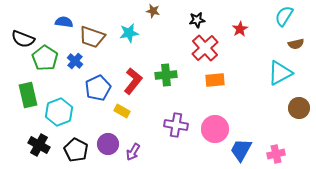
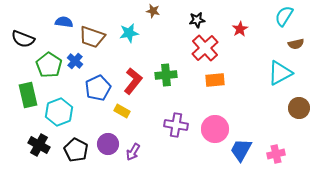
green pentagon: moved 4 px right, 7 px down
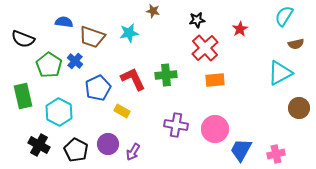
red L-shape: moved 2 px up; rotated 64 degrees counterclockwise
green rectangle: moved 5 px left, 1 px down
cyan hexagon: rotated 12 degrees counterclockwise
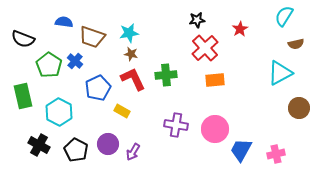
brown star: moved 22 px left, 43 px down
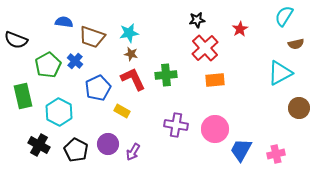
black semicircle: moved 7 px left, 1 px down
green pentagon: moved 1 px left; rotated 10 degrees clockwise
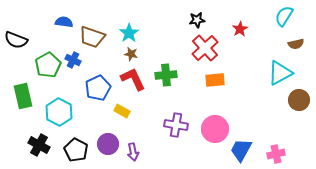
cyan star: rotated 24 degrees counterclockwise
blue cross: moved 2 px left, 1 px up; rotated 14 degrees counterclockwise
brown circle: moved 8 px up
purple arrow: rotated 42 degrees counterclockwise
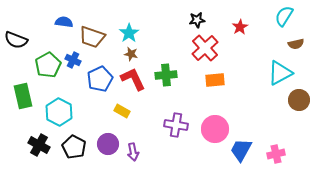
red star: moved 2 px up
blue pentagon: moved 2 px right, 9 px up
black pentagon: moved 2 px left, 3 px up
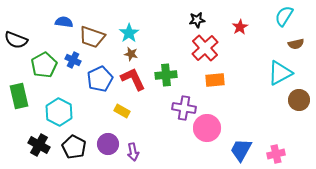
green pentagon: moved 4 px left
green rectangle: moved 4 px left
purple cross: moved 8 px right, 17 px up
pink circle: moved 8 px left, 1 px up
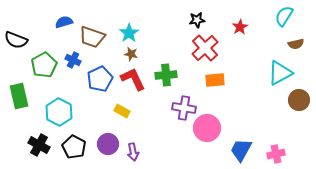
blue semicircle: rotated 24 degrees counterclockwise
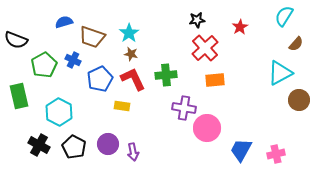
brown semicircle: rotated 35 degrees counterclockwise
yellow rectangle: moved 5 px up; rotated 21 degrees counterclockwise
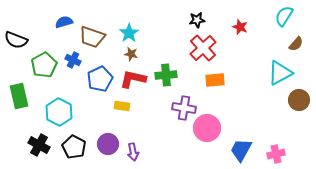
red star: rotated 21 degrees counterclockwise
red cross: moved 2 px left
red L-shape: rotated 52 degrees counterclockwise
